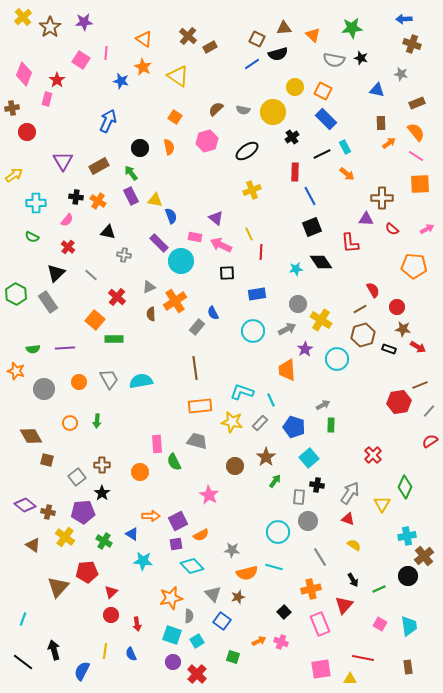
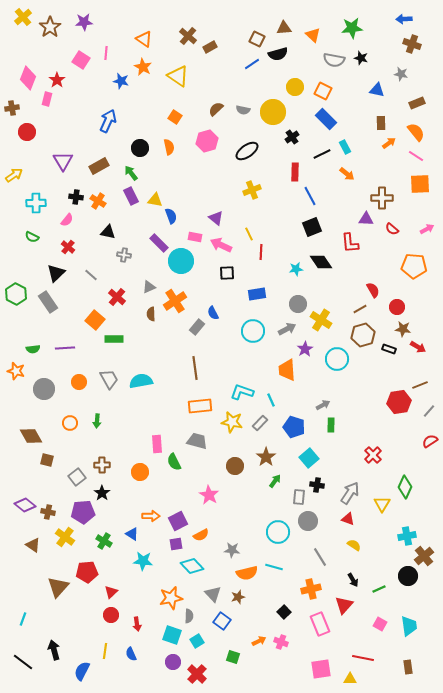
pink diamond at (24, 74): moved 4 px right, 4 px down
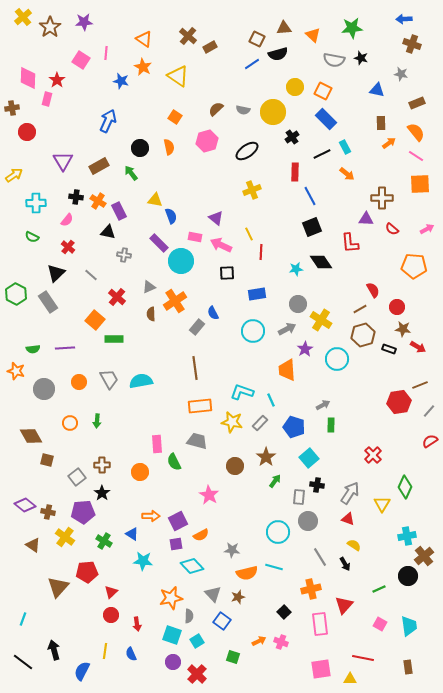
pink diamond at (28, 78): rotated 20 degrees counterclockwise
purple rectangle at (131, 196): moved 12 px left, 15 px down
black arrow at (353, 580): moved 8 px left, 16 px up
pink rectangle at (320, 624): rotated 15 degrees clockwise
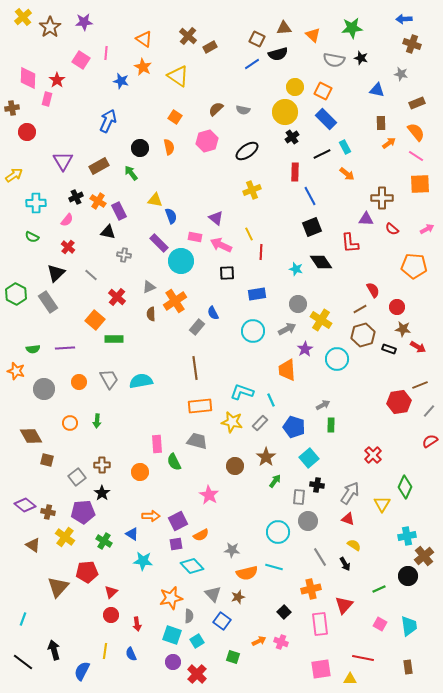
yellow circle at (273, 112): moved 12 px right
black cross at (76, 197): rotated 32 degrees counterclockwise
cyan star at (296, 269): rotated 24 degrees clockwise
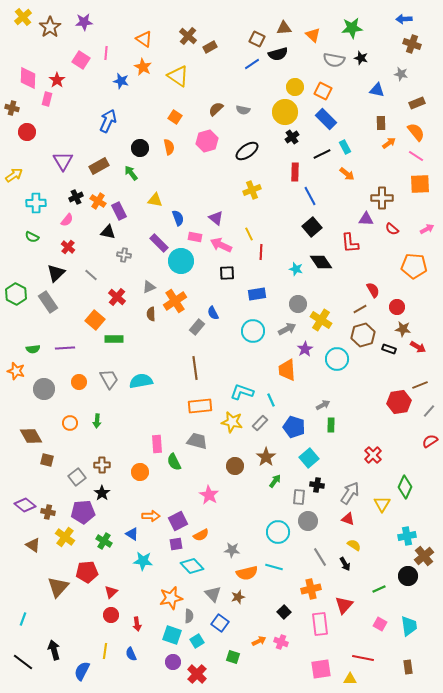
brown cross at (12, 108): rotated 24 degrees clockwise
blue semicircle at (171, 216): moved 7 px right, 2 px down
black square at (312, 227): rotated 18 degrees counterclockwise
blue square at (222, 621): moved 2 px left, 2 px down
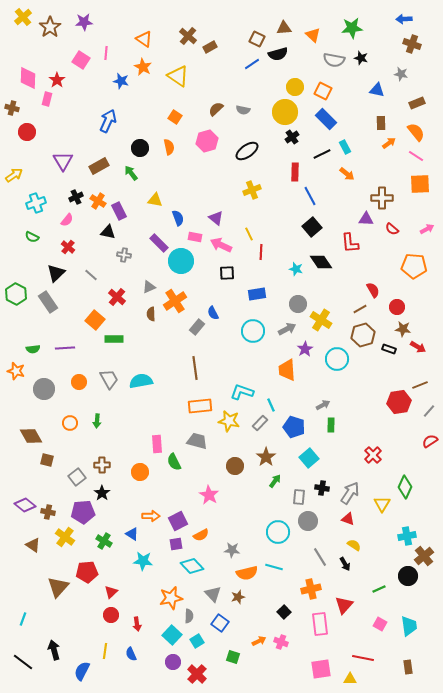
cyan cross at (36, 203): rotated 18 degrees counterclockwise
cyan line at (271, 400): moved 5 px down
yellow star at (232, 422): moved 3 px left, 1 px up
black cross at (317, 485): moved 5 px right, 3 px down
cyan square at (172, 635): rotated 24 degrees clockwise
